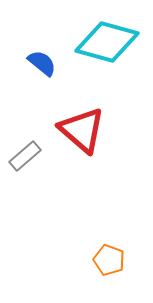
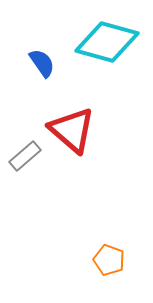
blue semicircle: rotated 16 degrees clockwise
red triangle: moved 10 px left
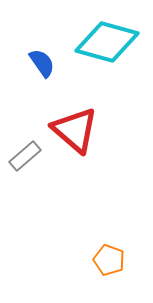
red triangle: moved 3 px right
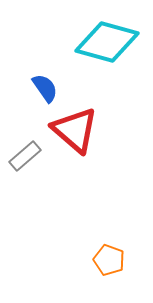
blue semicircle: moved 3 px right, 25 px down
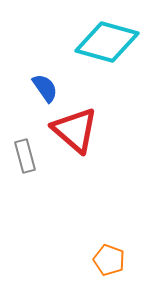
gray rectangle: rotated 64 degrees counterclockwise
